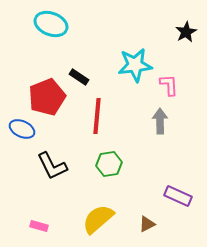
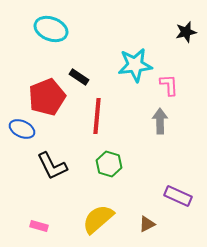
cyan ellipse: moved 5 px down
black star: rotated 15 degrees clockwise
green hexagon: rotated 25 degrees clockwise
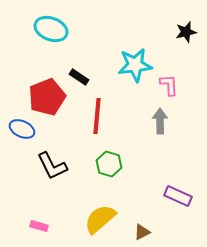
yellow semicircle: moved 2 px right
brown triangle: moved 5 px left, 8 px down
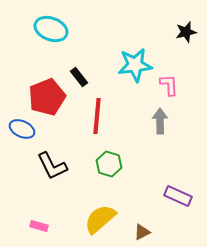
black rectangle: rotated 18 degrees clockwise
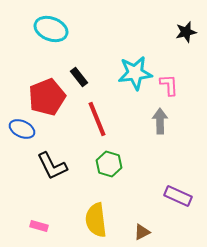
cyan star: moved 8 px down
red line: moved 3 px down; rotated 27 degrees counterclockwise
yellow semicircle: moved 4 px left, 1 px down; rotated 56 degrees counterclockwise
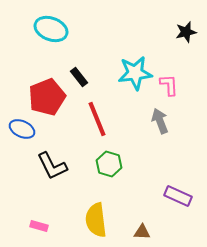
gray arrow: rotated 20 degrees counterclockwise
brown triangle: rotated 30 degrees clockwise
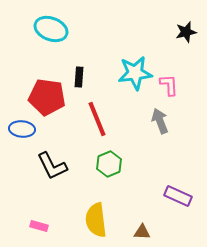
black rectangle: rotated 42 degrees clockwise
red pentagon: rotated 30 degrees clockwise
blue ellipse: rotated 20 degrees counterclockwise
green hexagon: rotated 20 degrees clockwise
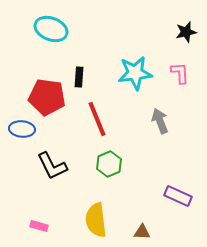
pink L-shape: moved 11 px right, 12 px up
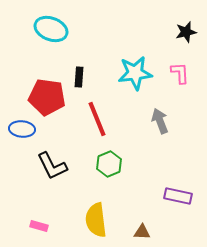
purple rectangle: rotated 12 degrees counterclockwise
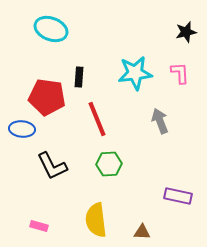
green hexagon: rotated 20 degrees clockwise
